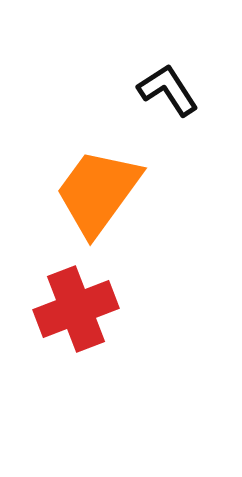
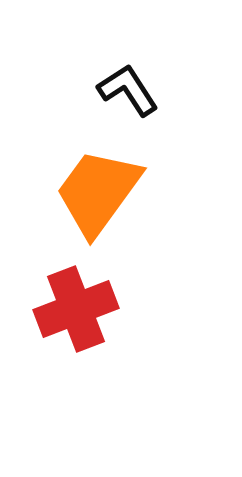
black L-shape: moved 40 px left
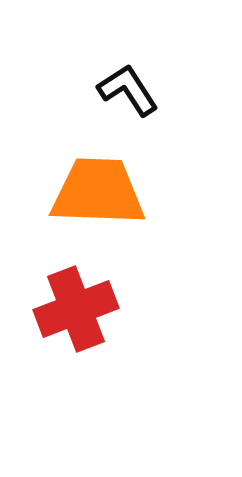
orange trapezoid: rotated 56 degrees clockwise
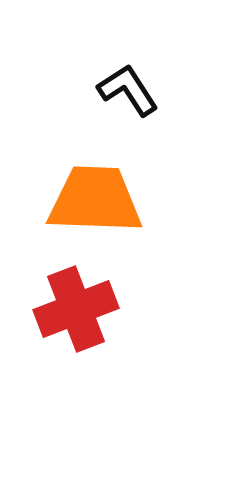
orange trapezoid: moved 3 px left, 8 px down
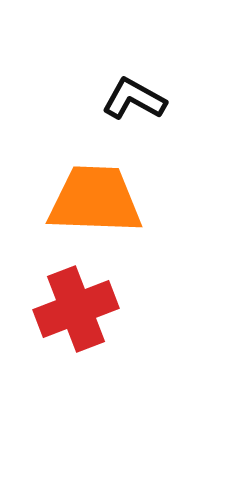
black L-shape: moved 6 px right, 9 px down; rotated 28 degrees counterclockwise
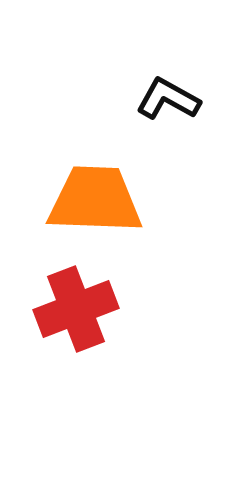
black L-shape: moved 34 px right
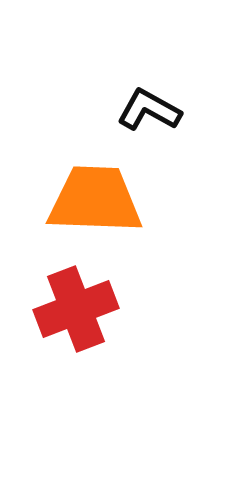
black L-shape: moved 19 px left, 11 px down
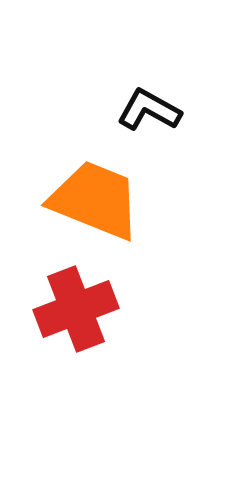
orange trapezoid: rotated 20 degrees clockwise
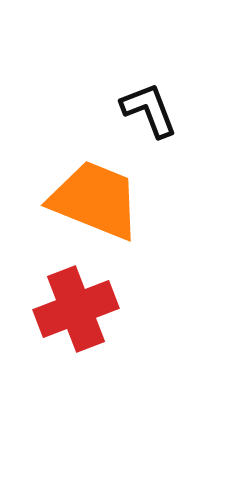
black L-shape: rotated 40 degrees clockwise
